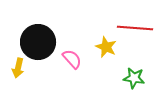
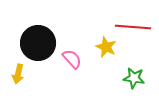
red line: moved 2 px left, 1 px up
black circle: moved 1 px down
yellow arrow: moved 6 px down
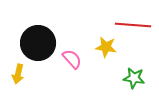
red line: moved 2 px up
yellow star: rotated 15 degrees counterclockwise
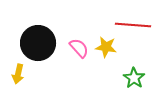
pink semicircle: moved 7 px right, 11 px up
green star: rotated 25 degrees clockwise
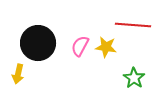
pink semicircle: moved 1 px right, 2 px up; rotated 110 degrees counterclockwise
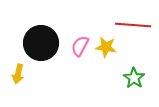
black circle: moved 3 px right
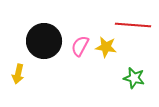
black circle: moved 3 px right, 2 px up
green star: rotated 20 degrees counterclockwise
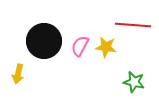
green star: moved 4 px down
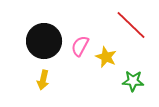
red line: moved 2 px left; rotated 40 degrees clockwise
yellow star: moved 10 px down; rotated 15 degrees clockwise
yellow arrow: moved 25 px right, 6 px down
green star: moved 1 px left, 1 px up; rotated 10 degrees counterclockwise
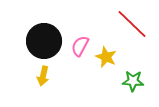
red line: moved 1 px right, 1 px up
yellow arrow: moved 4 px up
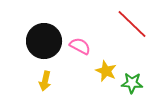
pink semicircle: rotated 90 degrees clockwise
yellow star: moved 14 px down
yellow arrow: moved 2 px right, 5 px down
green star: moved 1 px left, 2 px down
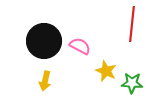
red line: rotated 52 degrees clockwise
